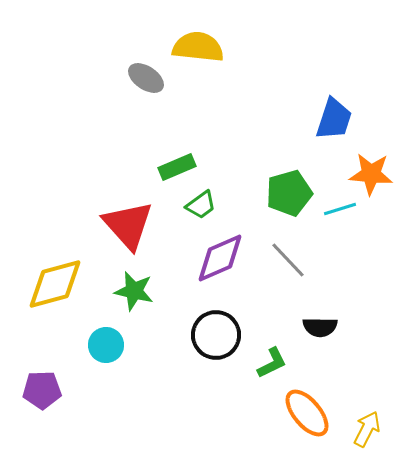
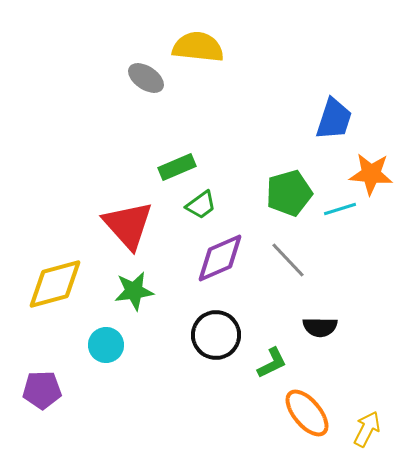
green star: rotated 21 degrees counterclockwise
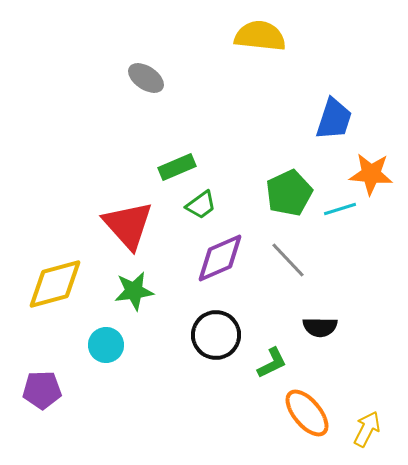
yellow semicircle: moved 62 px right, 11 px up
green pentagon: rotated 9 degrees counterclockwise
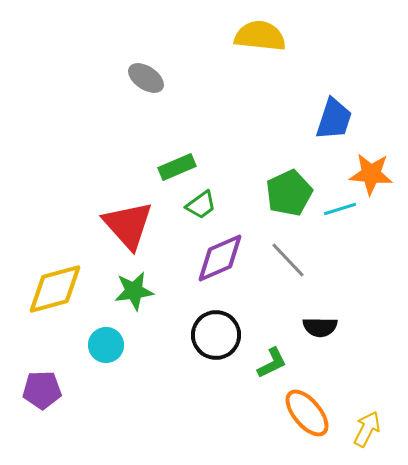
yellow diamond: moved 5 px down
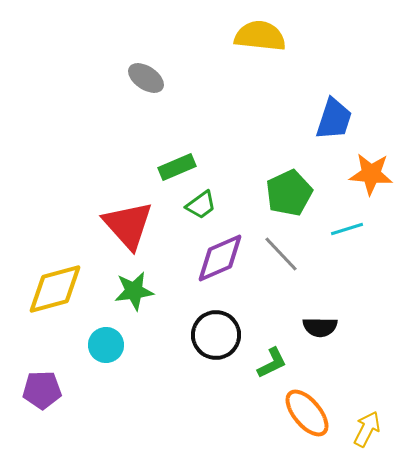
cyan line: moved 7 px right, 20 px down
gray line: moved 7 px left, 6 px up
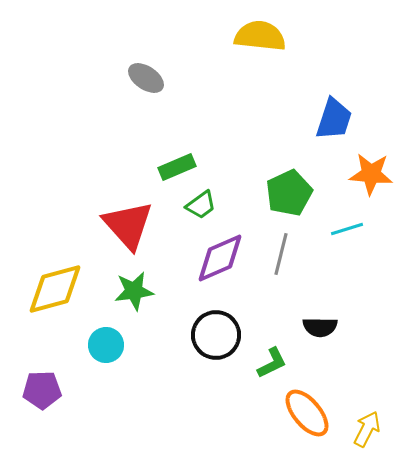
gray line: rotated 57 degrees clockwise
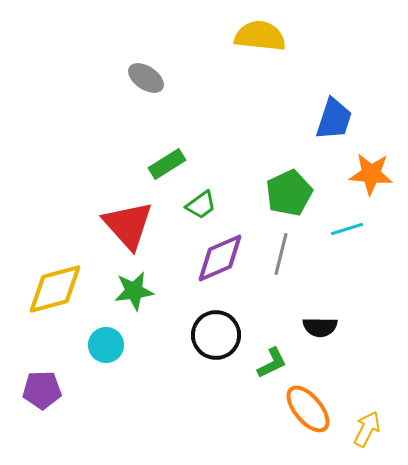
green rectangle: moved 10 px left, 3 px up; rotated 9 degrees counterclockwise
orange ellipse: moved 1 px right, 4 px up
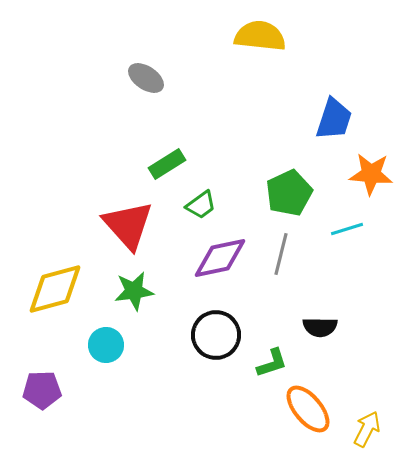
purple diamond: rotated 12 degrees clockwise
green L-shape: rotated 8 degrees clockwise
